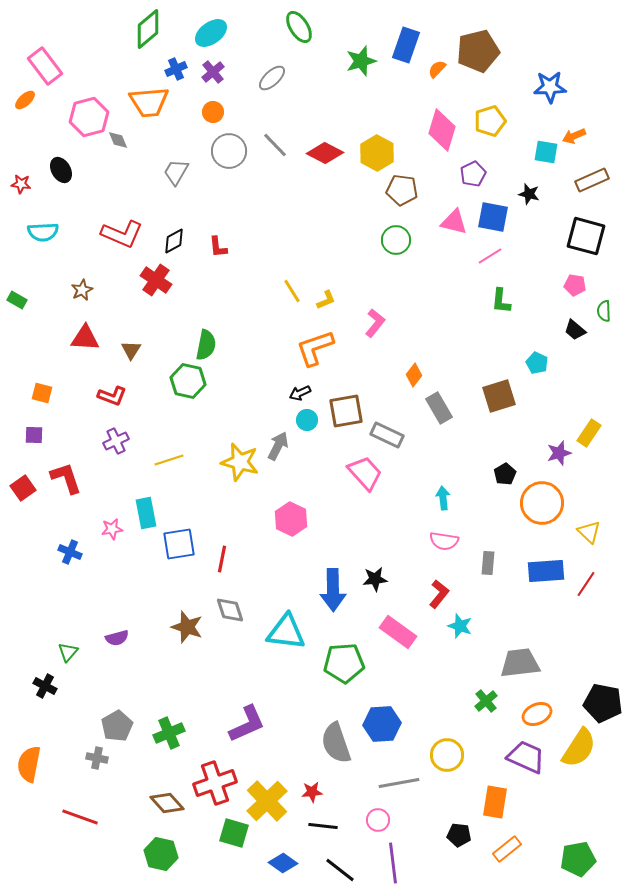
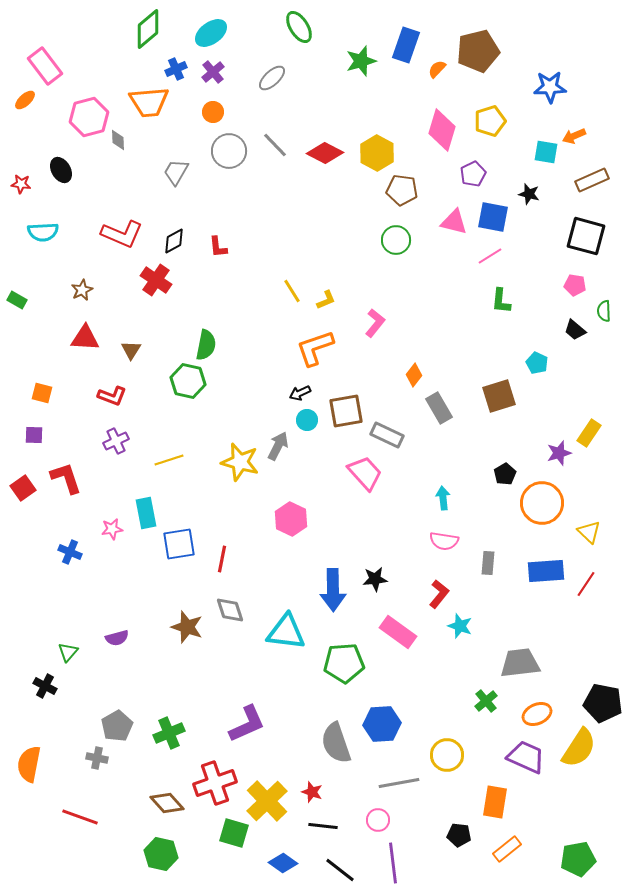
gray diamond at (118, 140): rotated 20 degrees clockwise
red star at (312, 792): rotated 25 degrees clockwise
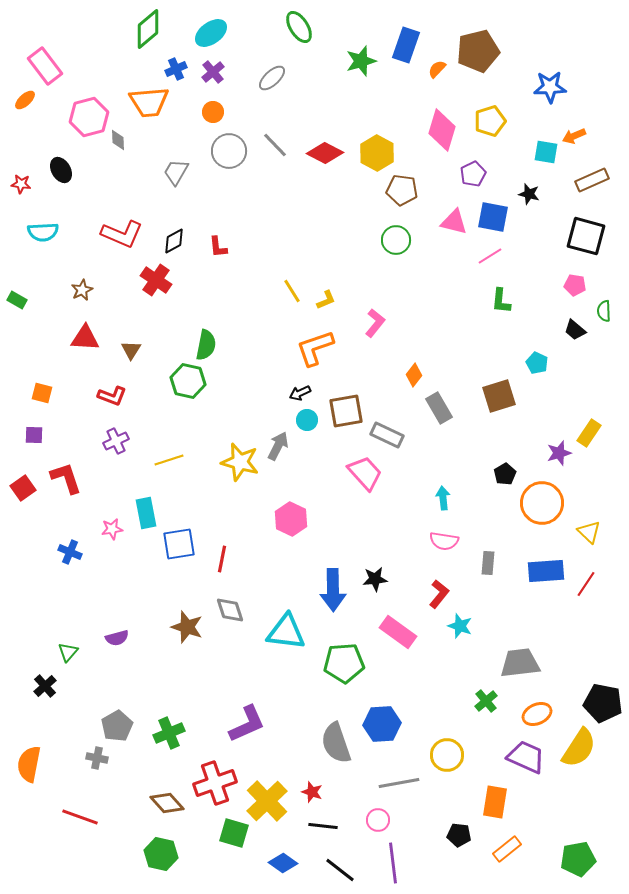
black cross at (45, 686): rotated 20 degrees clockwise
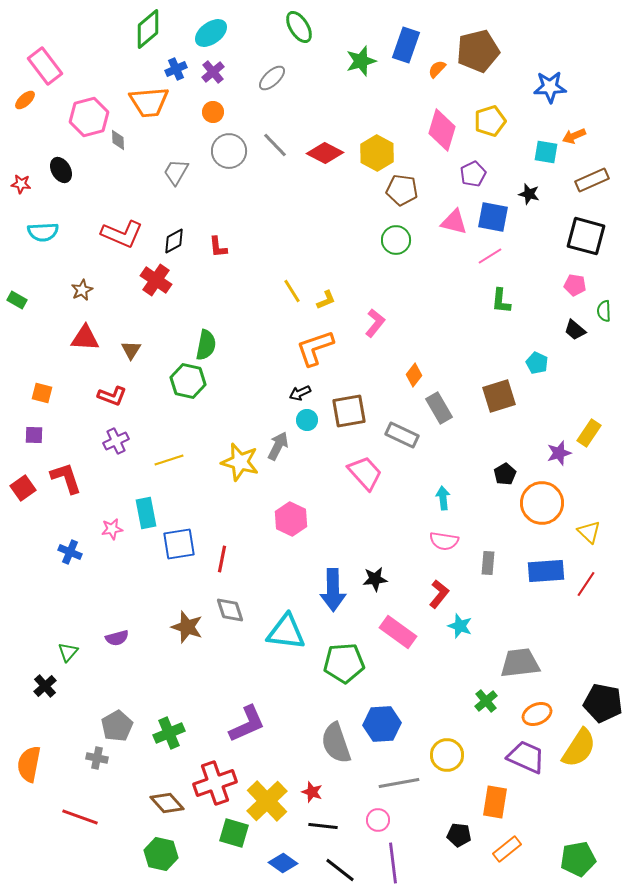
brown square at (346, 411): moved 3 px right
gray rectangle at (387, 435): moved 15 px right
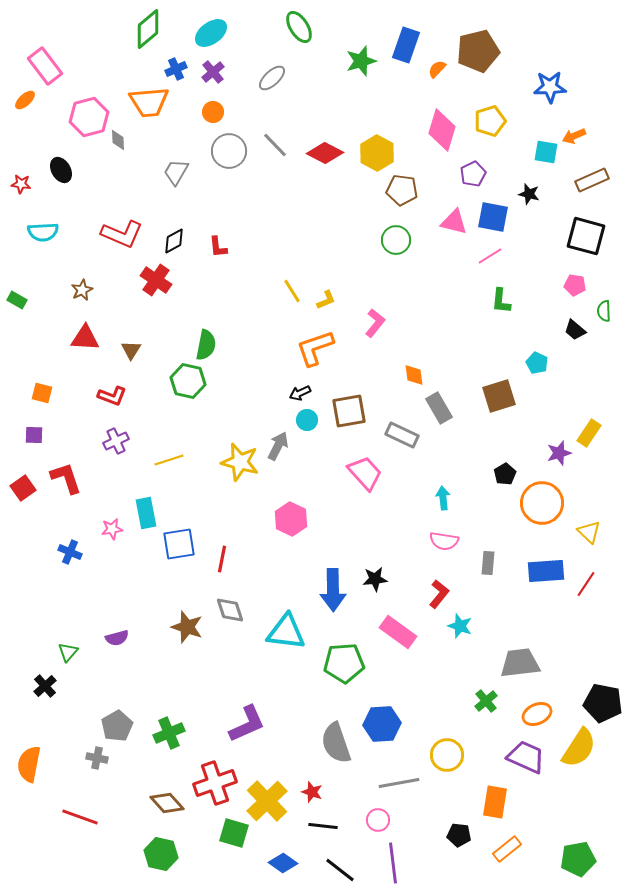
orange diamond at (414, 375): rotated 45 degrees counterclockwise
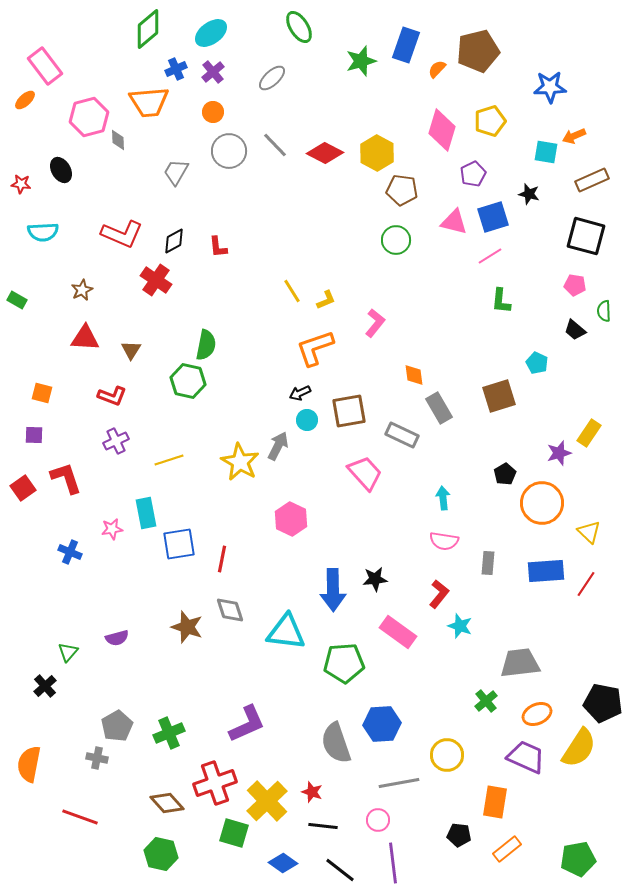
blue square at (493, 217): rotated 28 degrees counterclockwise
yellow star at (240, 462): rotated 15 degrees clockwise
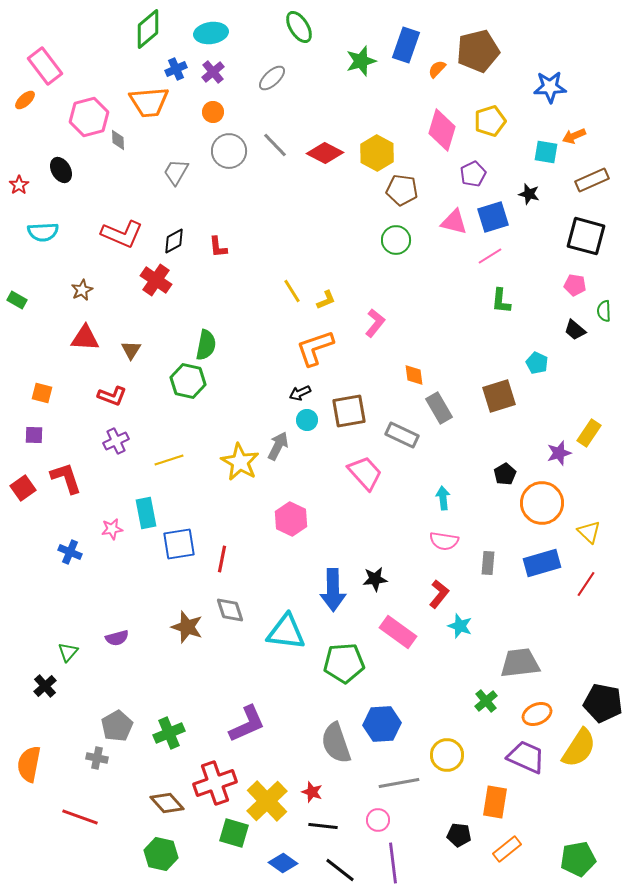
cyan ellipse at (211, 33): rotated 28 degrees clockwise
red star at (21, 184): moved 2 px left, 1 px down; rotated 30 degrees clockwise
blue rectangle at (546, 571): moved 4 px left, 8 px up; rotated 12 degrees counterclockwise
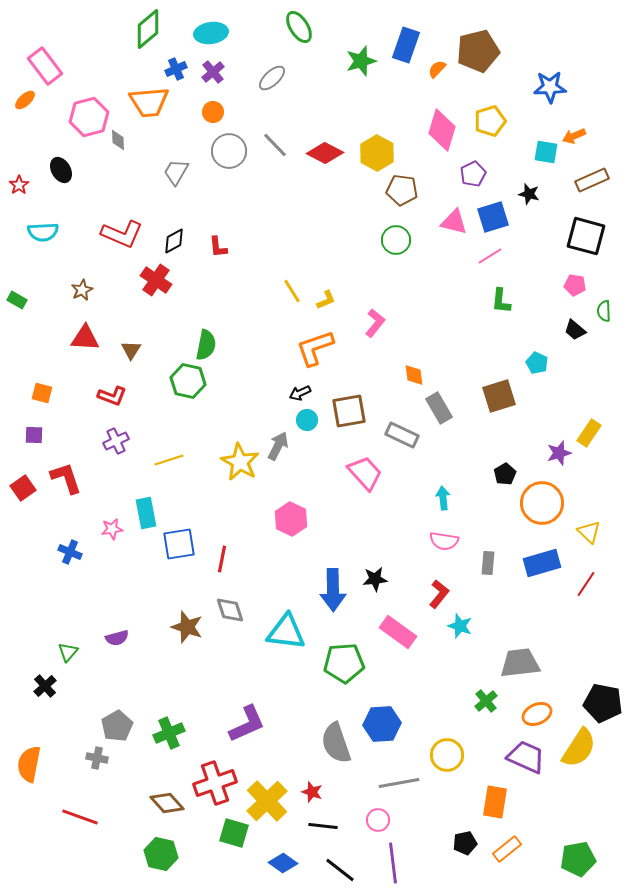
black pentagon at (459, 835): moved 6 px right, 8 px down; rotated 20 degrees counterclockwise
